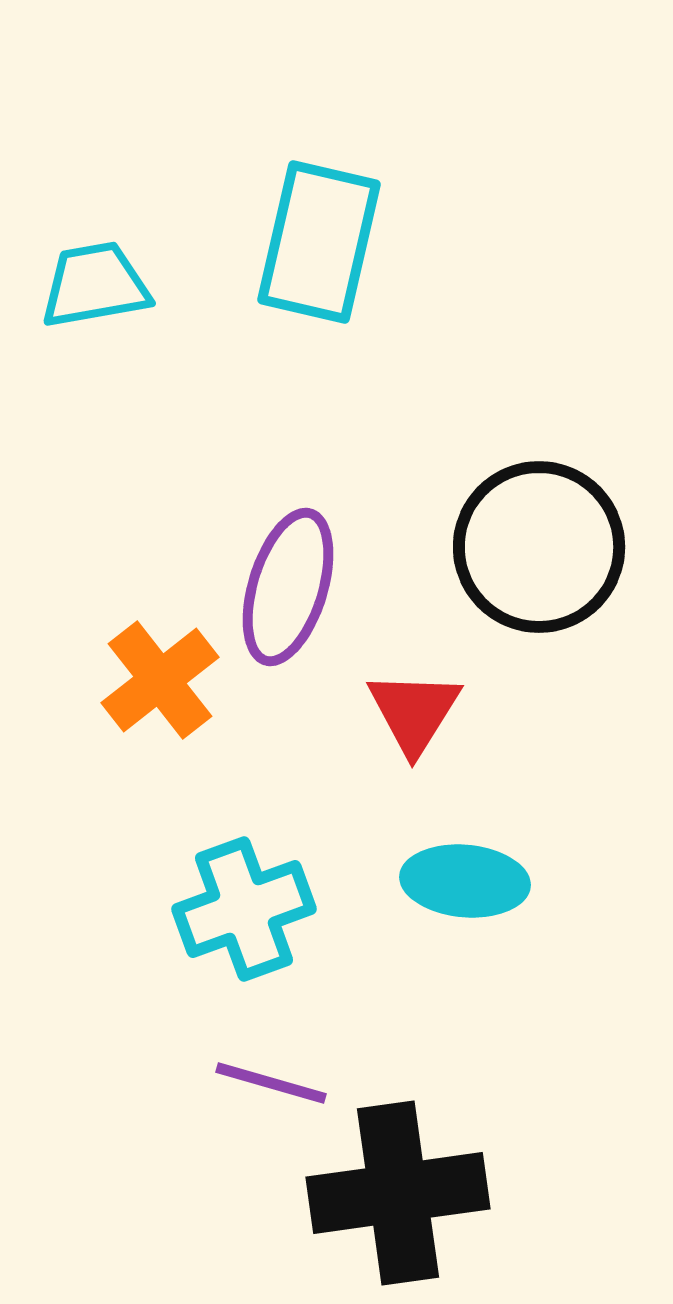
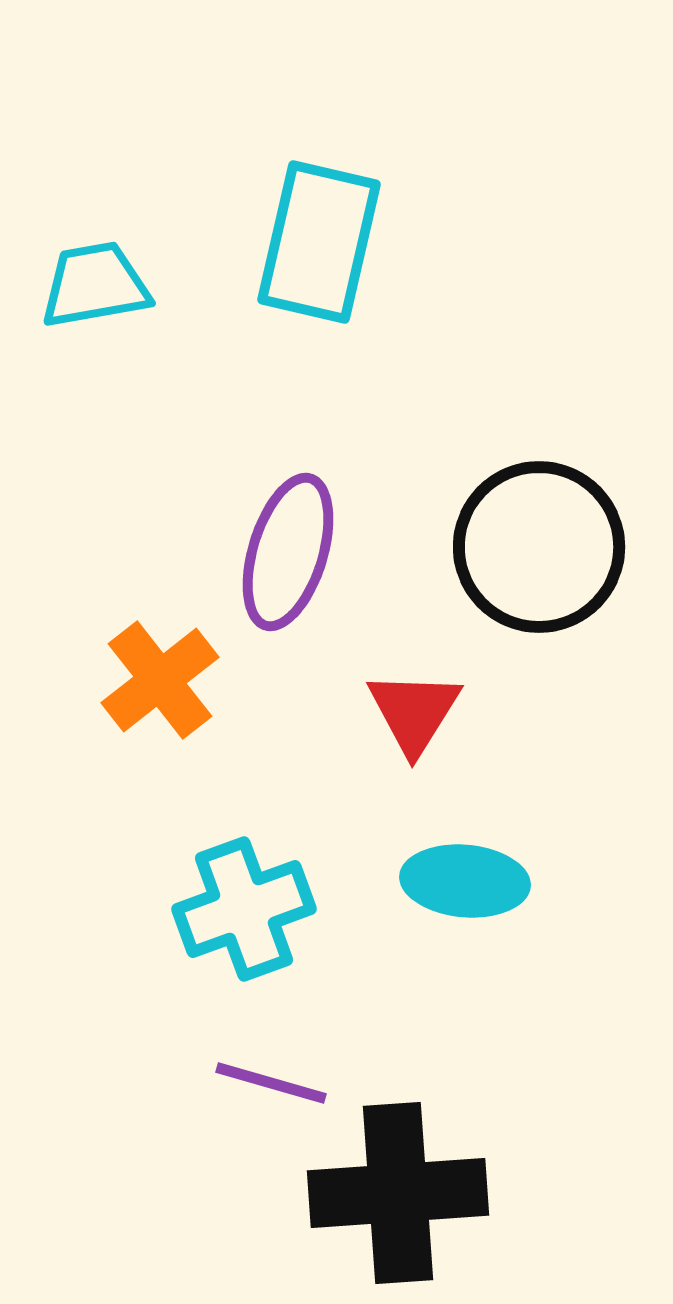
purple ellipse: moved 35 px up
black cross: rotated 4 degrees clockwise
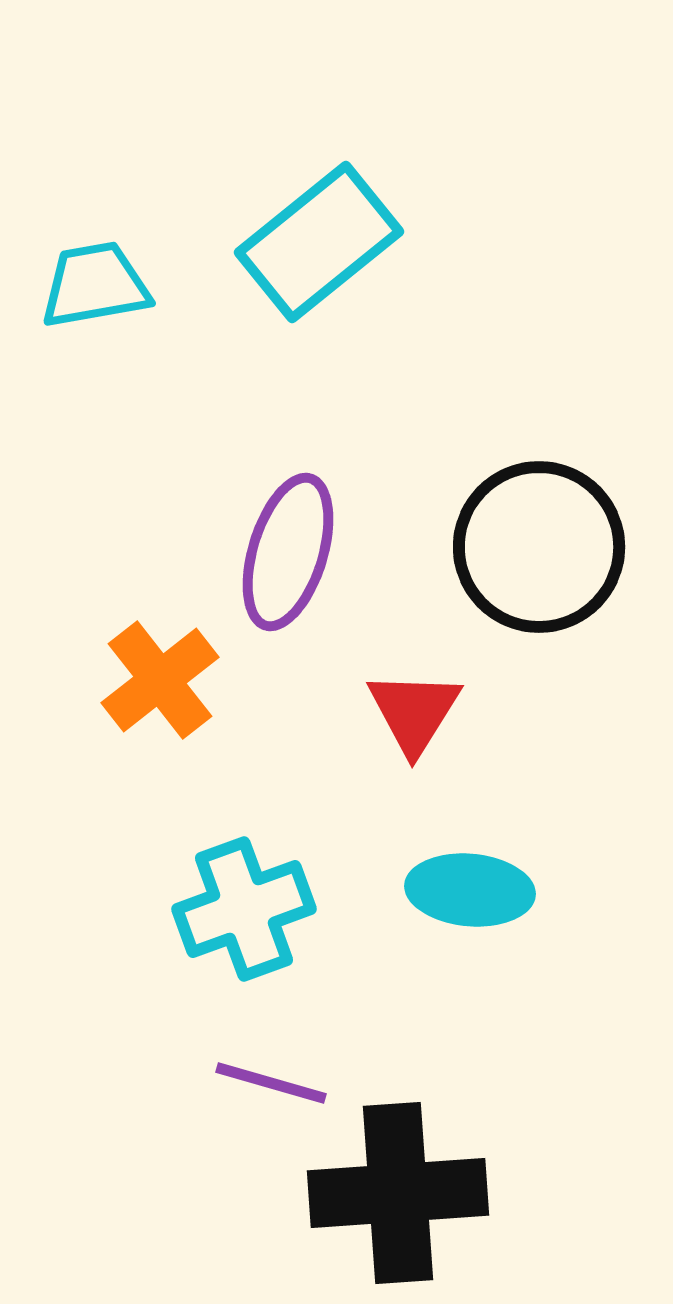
cyan rectangle: rotated 38 degrees clockwise
cyan ellipse: moved 5 px right, 9 px down
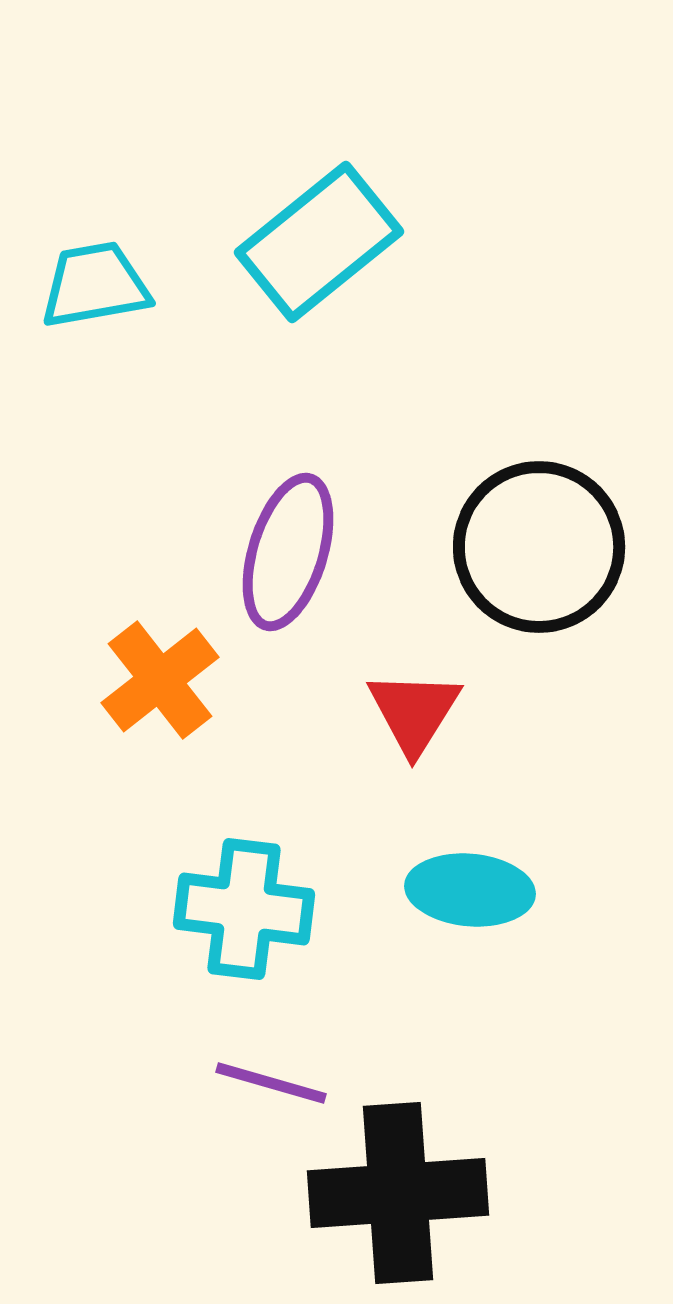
cyan cross: rotated 27 degrees clockwise
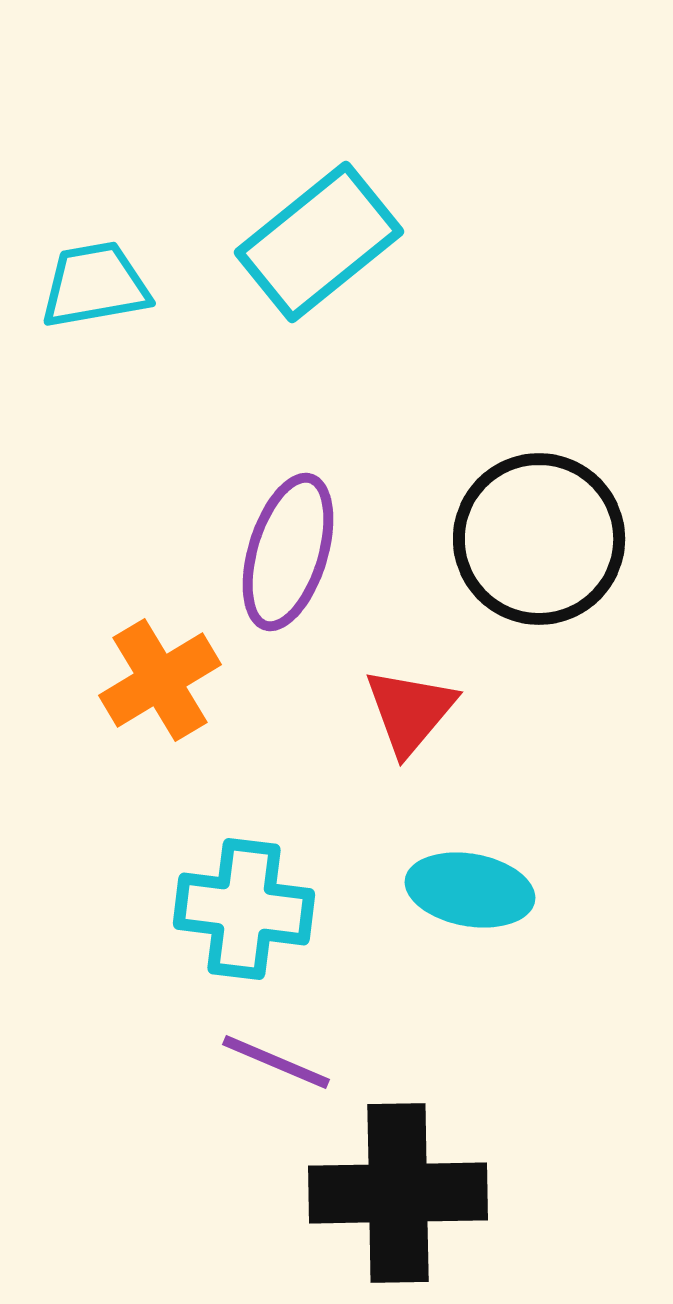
black circle: moved 8 px up
orange cross: rotated 7 degrees clockwise
red triangle: moved 4 px left, 1 px up; rotated 8 degrees clockwise
cyan ellipse: rotated 5 degrees clockwise
purple line: moved 5 px right, 21 px up; rotated 7 degrees clockwise
black cross: rotated 3 degrees clockwise
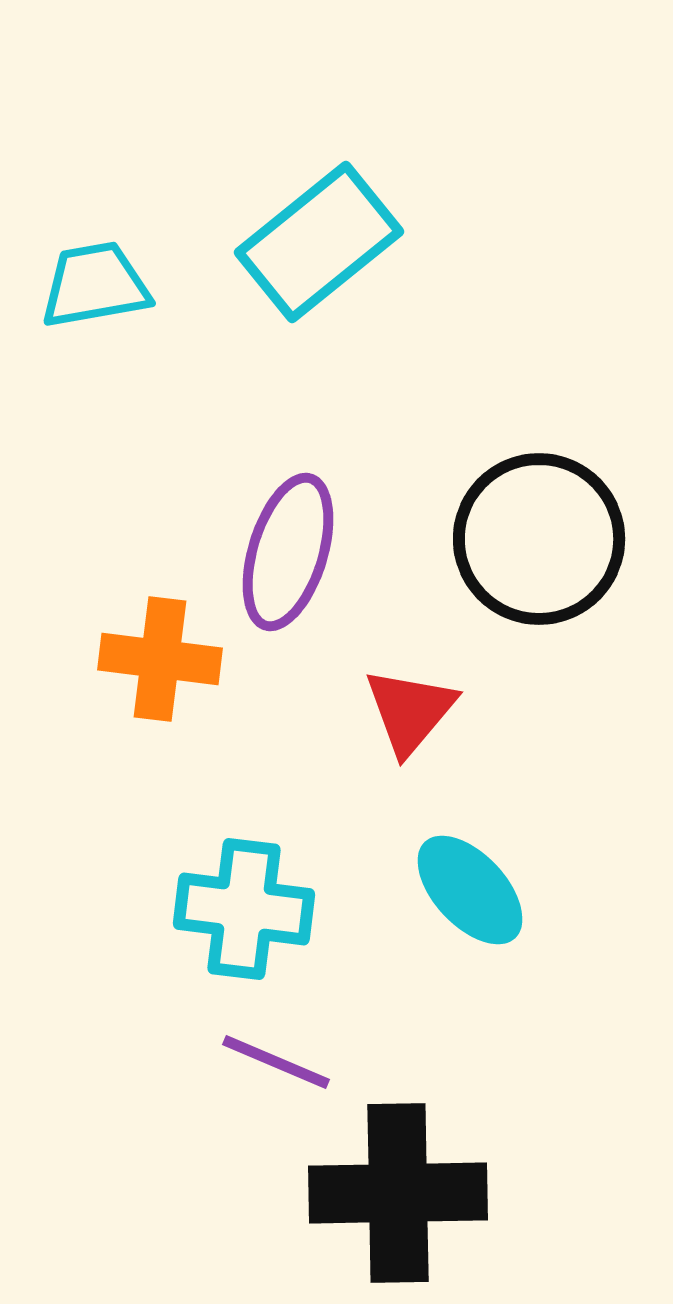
orange cross: moved 21 px up; rotated 38 degrees clockwise
cyan ellipse: rotated 37 degrees clockwise
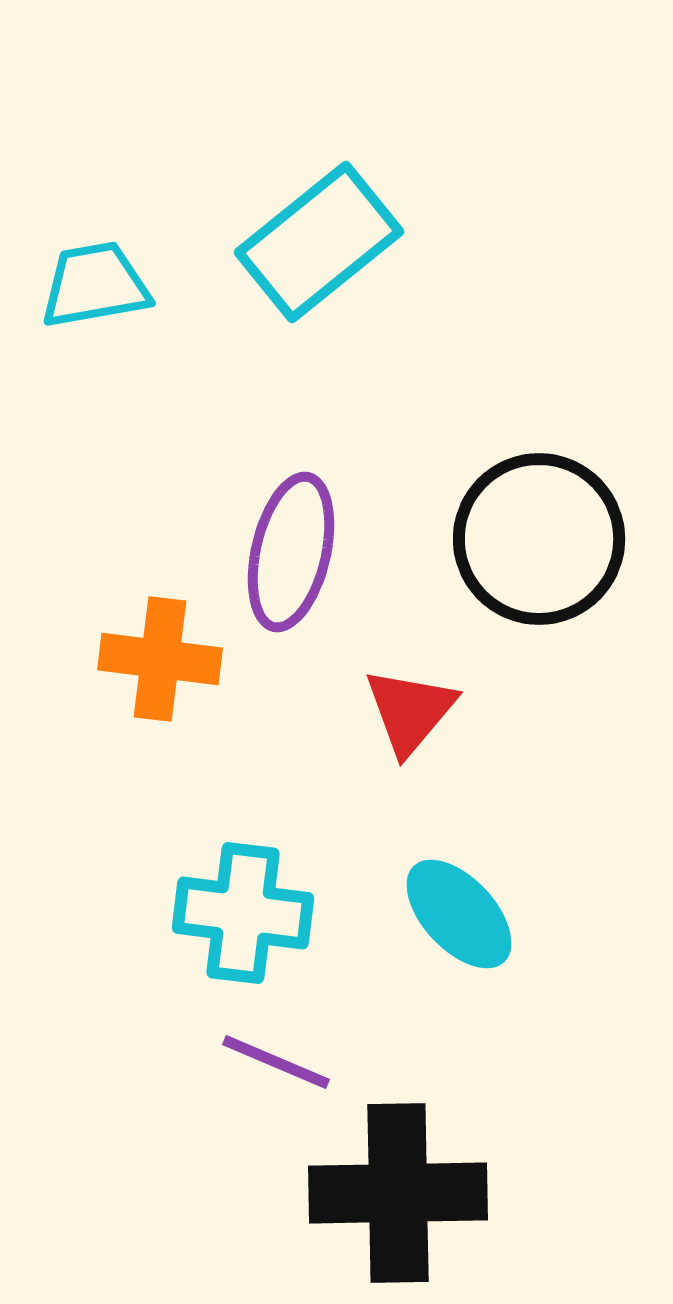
purple ellipse: moved 3 px right; rotated 4 degrees counterclockwise
cyan ellipse: moved 11 px left, 24 px down
cyan cross: moved 1 px left, 4 px down
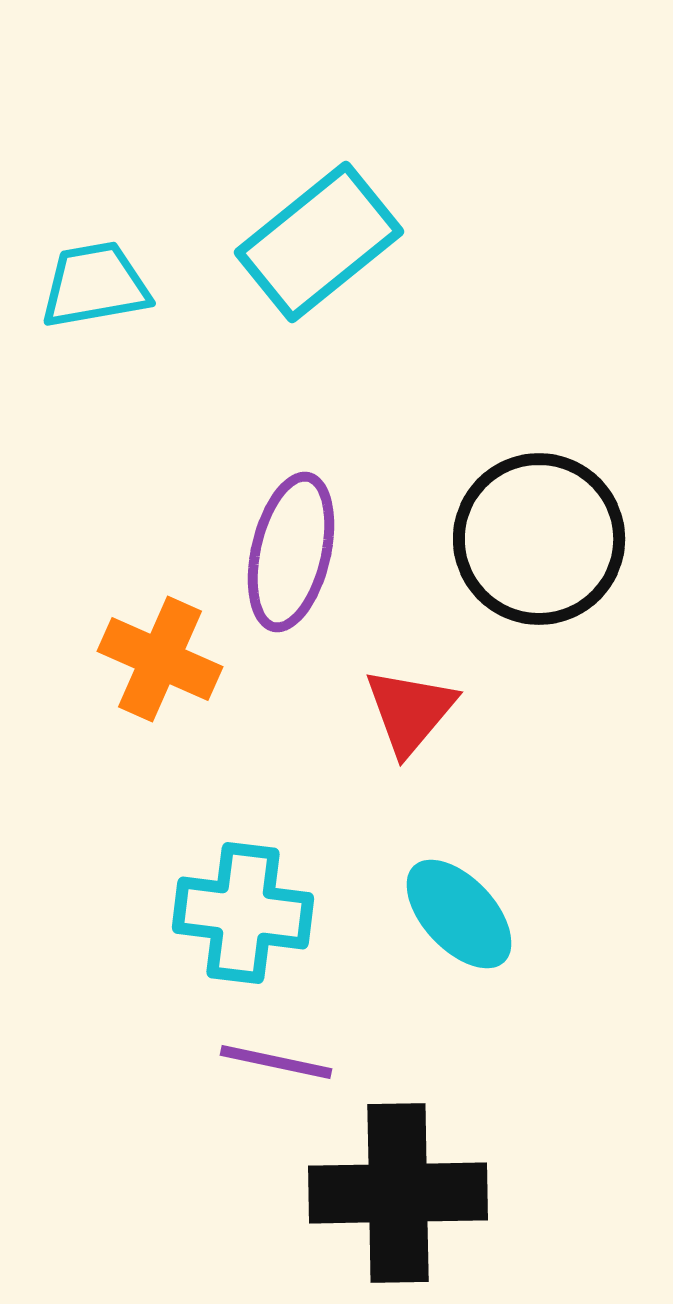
orange cross: rotated 17 degrees clockwise
purple line: rotated 11 degrees counterclockwise
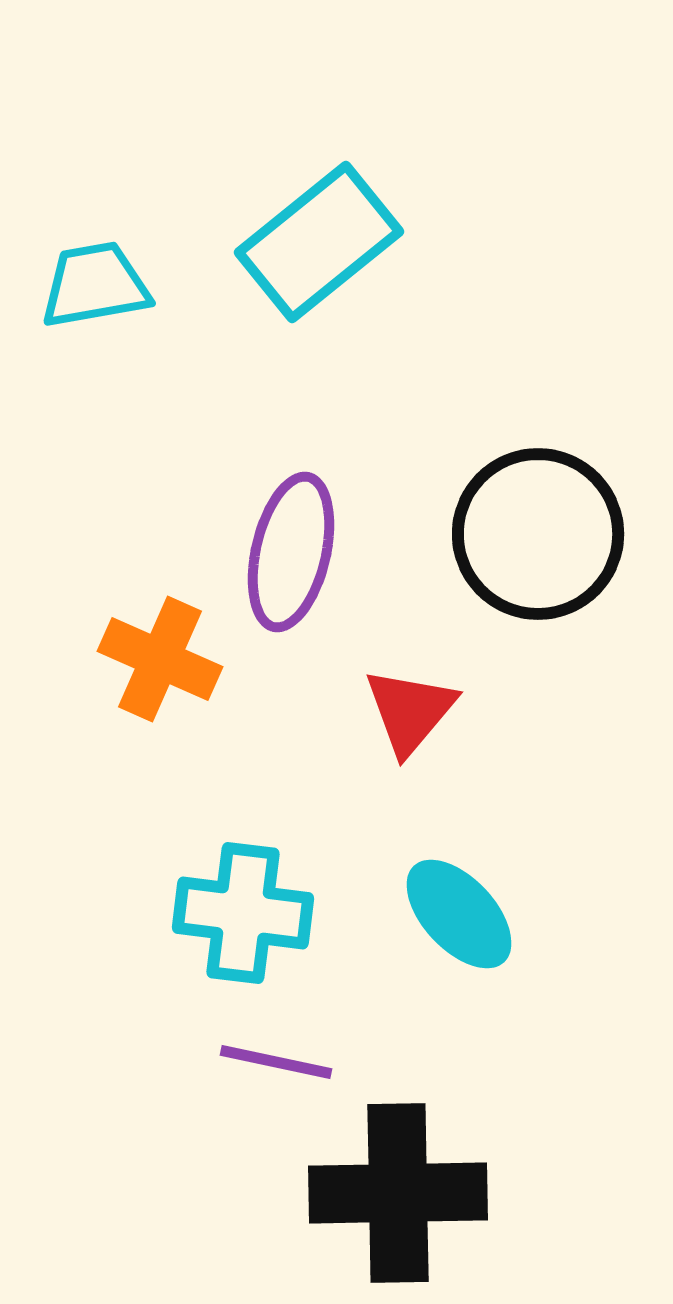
black circle: moved 1 px left, 5 px up
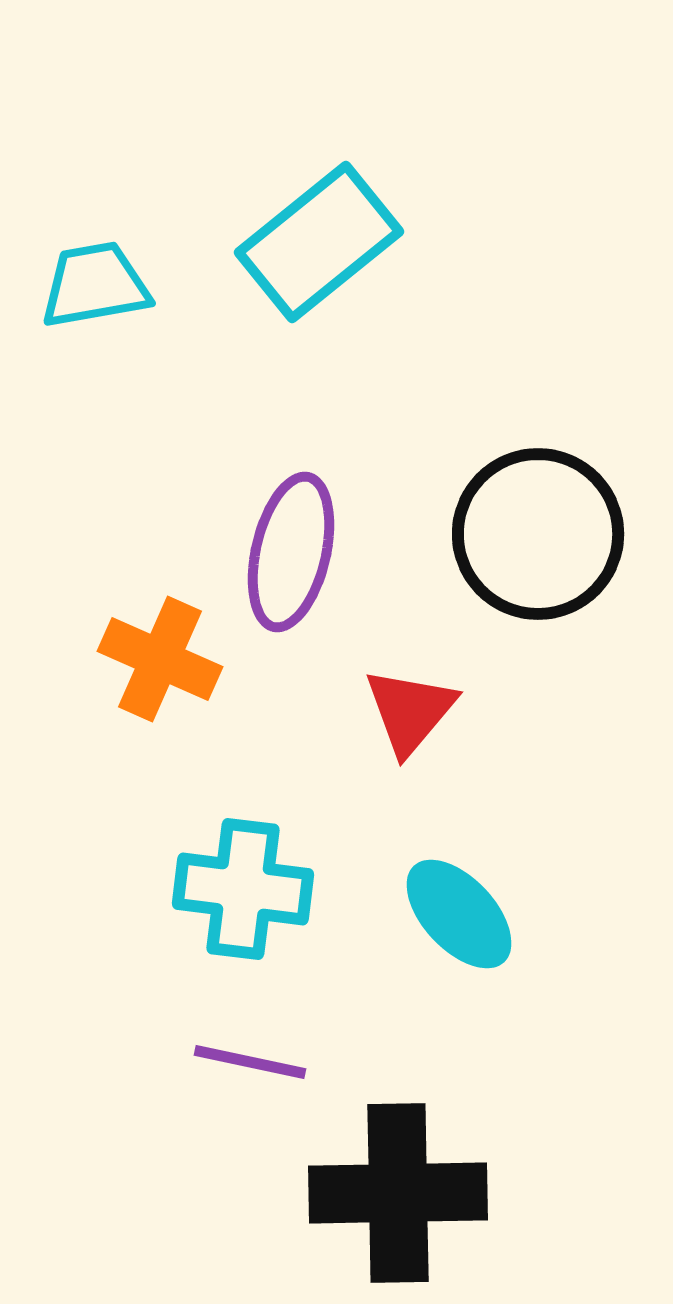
cyan cross: moved 24 px up
purple line: moved 26 px left
